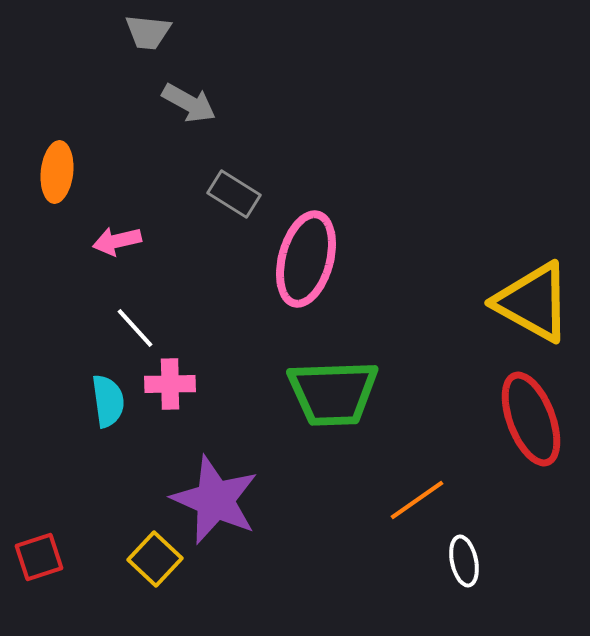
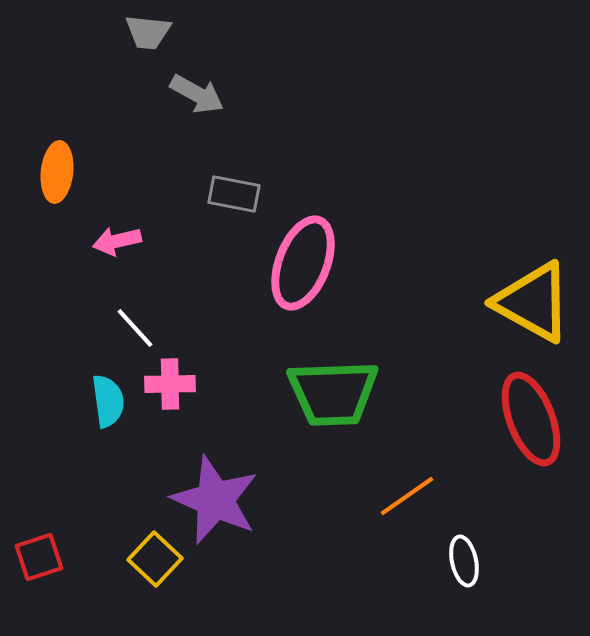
gray arrow: moved 8 px right, 9 px up
gray rectangle: rotated 21 degrees counterclockwise
pink ellipse: moved 3 px left, 4 px down; rotated 6 degrees clockwise
orange line: moved 10 px left, 4 px up
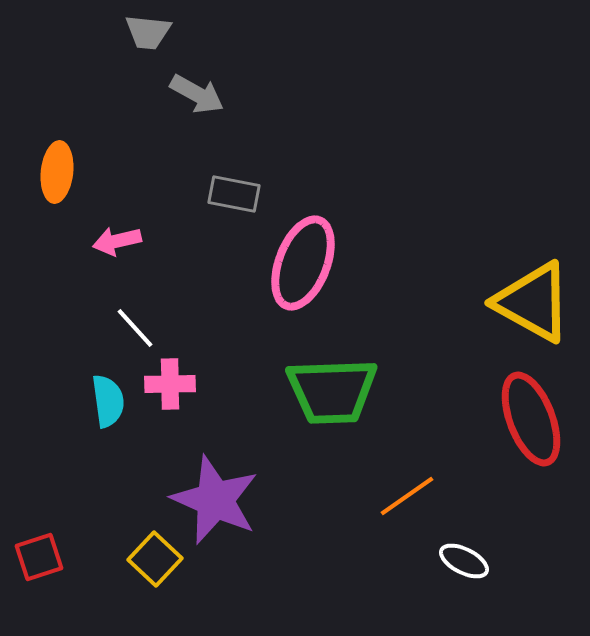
green trapezoid: moved 1 px left, 2 px up
white ellipse: rotated 51 degrees counterclockwise
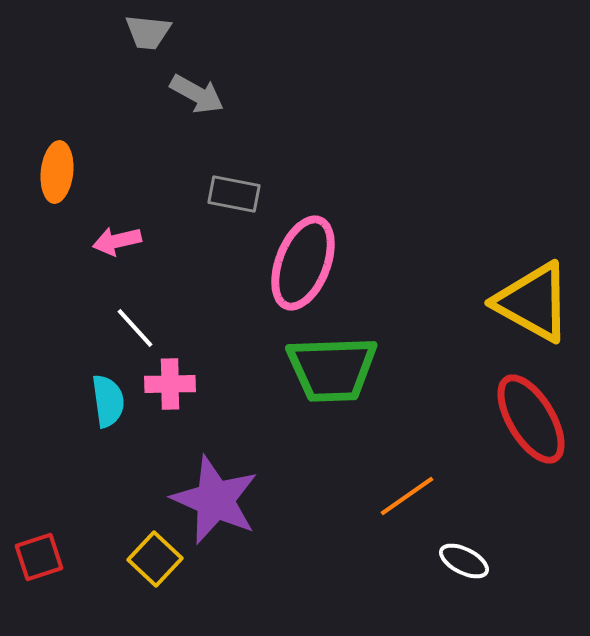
green trapezoid: moved 22 px up
red ellipse: rotated 10 degrees counterclockwise
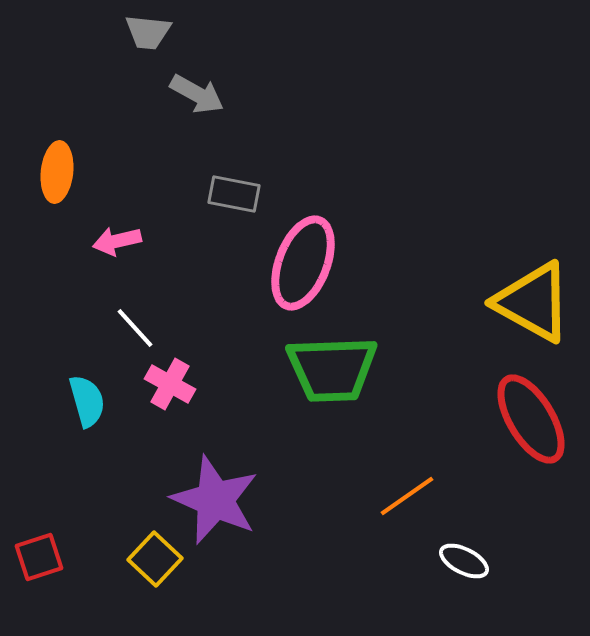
pink cross: rotated 30 degrees clockwise
cyan semicircle: moved 21 px left; rotated 8 degrees counterclockwise
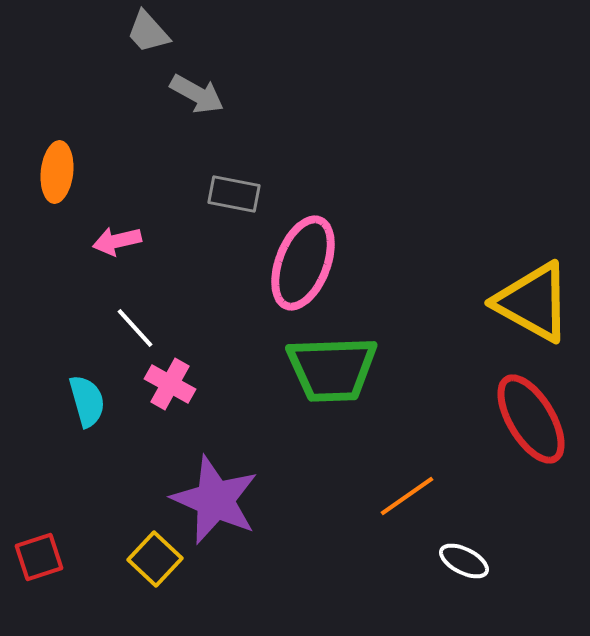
gray trapezoid: rotated 42 degrees clockwise
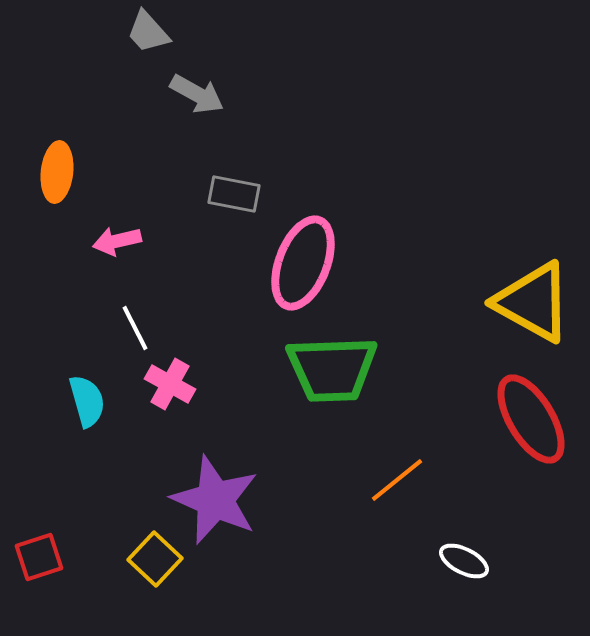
white line: rotated 15 degrees clockwise
orange line: moved 10 px left, 16 px up; rotated 4 degrees counterclockwise
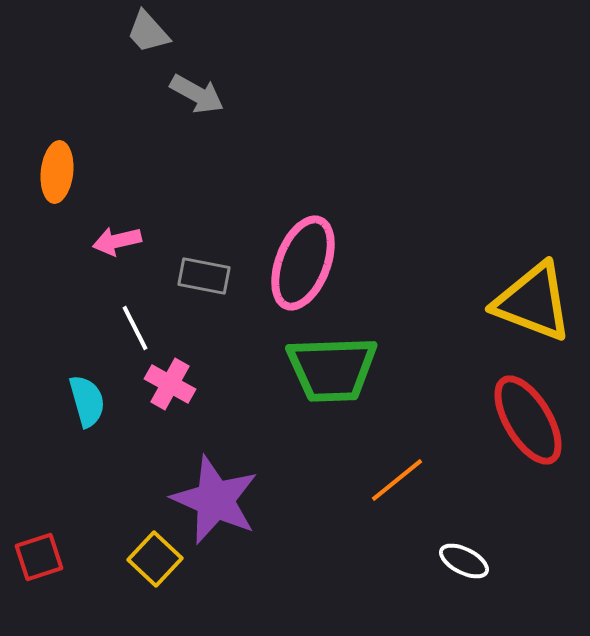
gray rectangle: moved 30 px left, 82 px down
yellow triangle: rotated 8 degrees counterclockwise
red ellipse: moved 3 px left, 1 px down
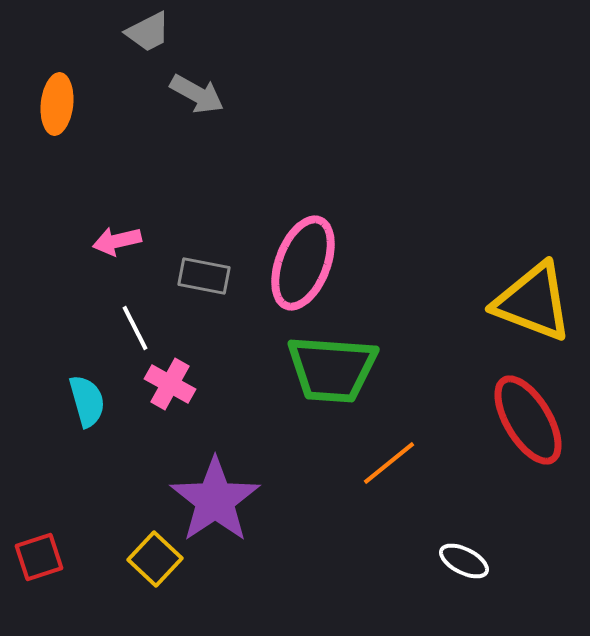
gray trapezoid: rotated 75 degrees counterclockwise
orange ellipse: moved 68 px up
green trapezoid: rotated 6 degrees clockwise
orange line: moved 8 px left, 17 px up
purple star: rotated 14 degrees clockwise
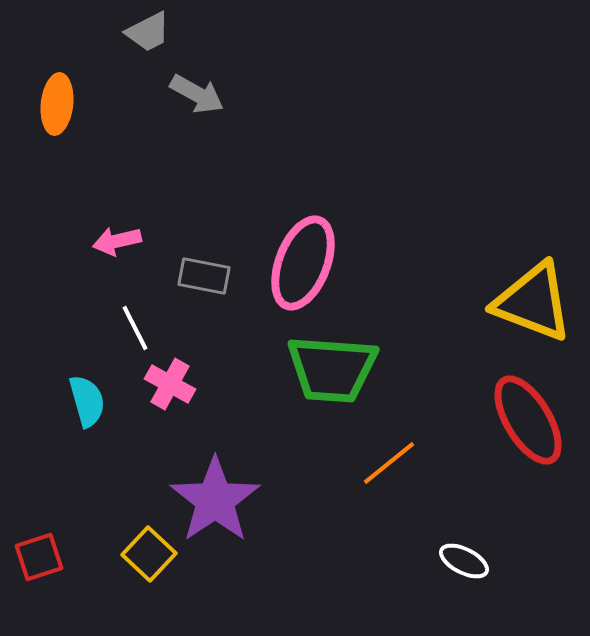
yellow square: moved 6 px left, 5 px up
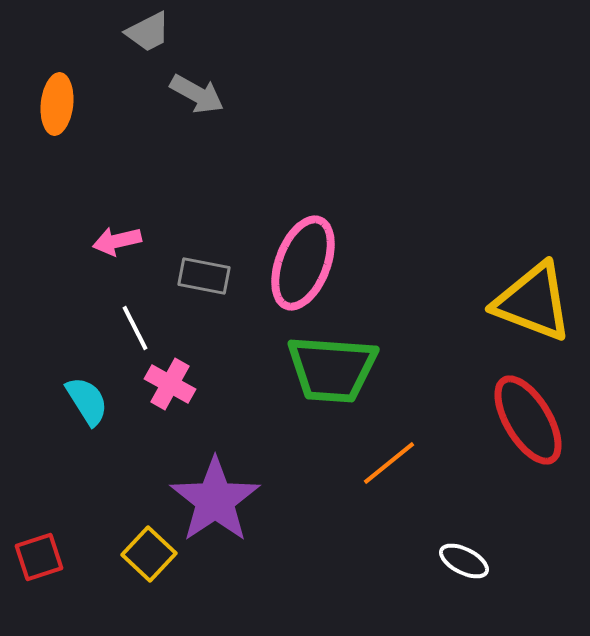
cyan semicircle: rotated 16 degrees counterclockwise
